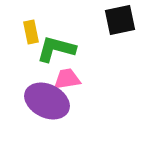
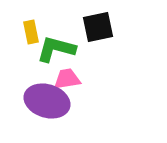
black square: moved 22 px left, 7 px down
purple ellipse: rotated 9 degrees counterclockwise
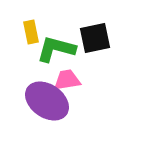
black square: moved 3 px left, 11 px down
pink trapezoid: moved 1 px down
purple ellipse: rotated 18 degrees clockwise
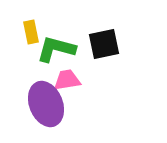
black square: moved 9 px right, 6 px down
purple ellipse: moved 1 px left, 3 px down; rotated 33 degrees clockwise
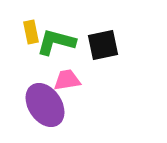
black square: moved 1 px left, 1 px down
green L-shape: moved 7 px up
purple ellipse: moved 1 px left, 1 px down; rotated 12 degrees counterclockwise
